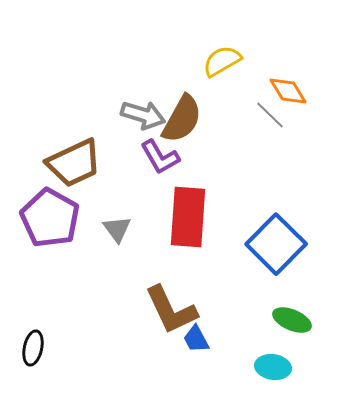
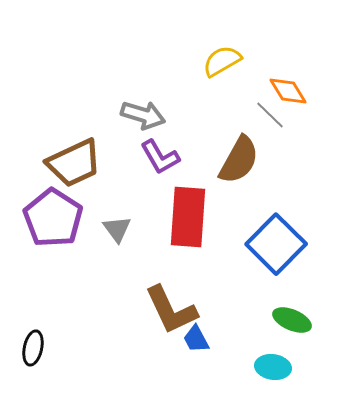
brown semicircle: moved 57 px right, 41 px down
purple pentagon: moved 3 px right; rotated 4 degrees clockwise
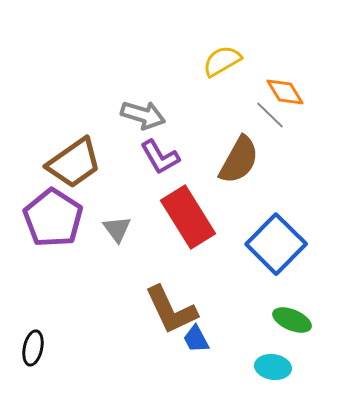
orange diamond: moved 3 px left, 1 px down
brown trapezoid: rotated 10 degrees counterclockwise
red rectangle: rotated 36 degrees counterclockwise
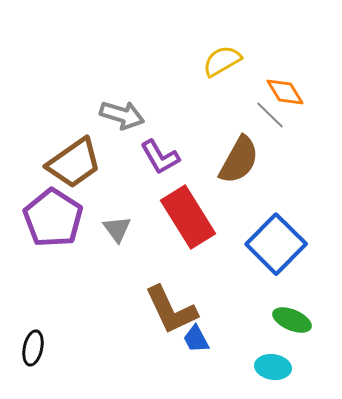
gray arrow: moved 21 px left
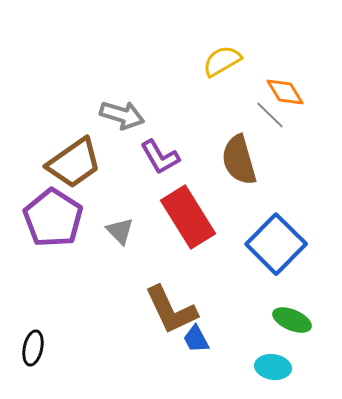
brown semicircle: rotated 135 degrees clockwise
gray triangle: moved 3 px right, 2 px down; rotated 8 degrees counterclockwise
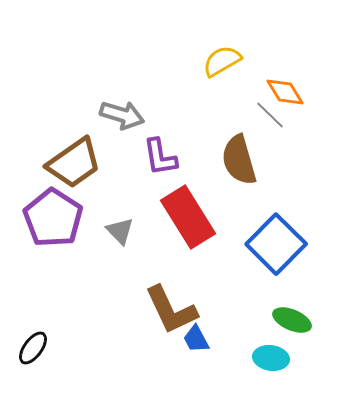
purple L-shape: rotated 21 degrees clockwise
black ellipse: rotated 24 degrees clockwise
cyan ellipse: moved 2 px left, 9 px up
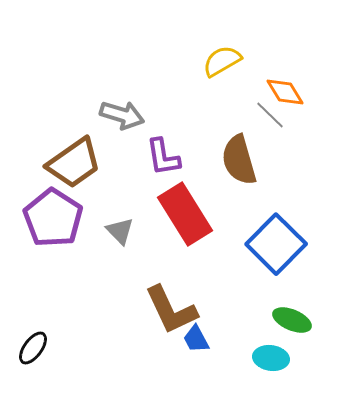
purple L-shape: moved 3 px right
red rectangle: moved 3 px left, 3 px up
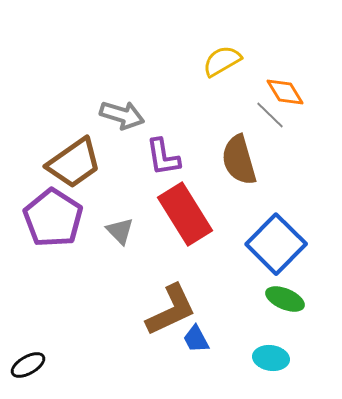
brown L-shape: rotated 90 degrees counterclockwise
green ellipse: moved 7 px left, 21 px up
black ellipse: moved 5 px left, 17 px down; rotated 24 degrees clockwise
